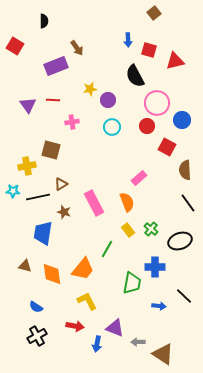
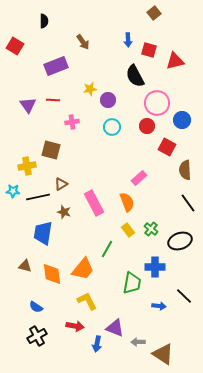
brown arrow at (77, 48): moved 6 px right, 6 px up
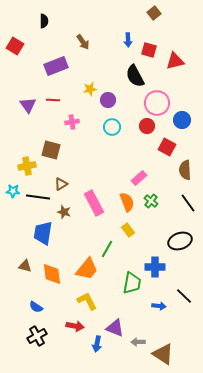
black line at (38, 197): rotated 20 degrees clockwise
green cross at (151, 229): moved 28 px up
orange trapezoid at (83, 269): moved 4 px right
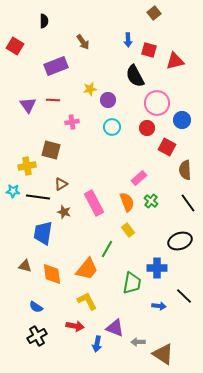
red circle at (147, 126): moved 2 px down
blue cross at (155, 267): moved 2 px right, 1 px down
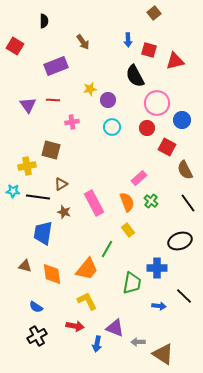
brown semicircle at (185, 170): rotated 24 degrees counterclockwise
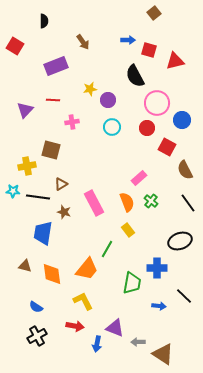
blue arrow at (128, 40): rotated 88 degrees counterclockwise
purple triangle at (28, 105): moved 3 px left, 5 px down; rotated 18 degrees clockwise
yellow L-shape at (87, 301): moved 4 px left
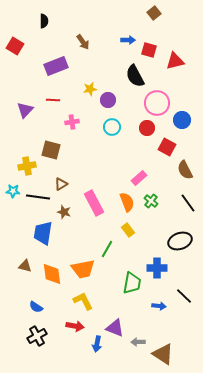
orange trapezoid at (87, 269): moved 4 px left; rotated 40 degrees clockwise
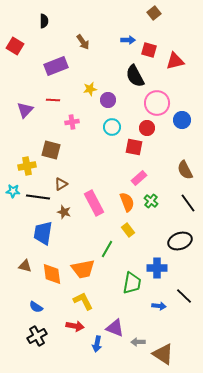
red square at (167, 147): moved 33 px left; rotated 18 degrees counterclockwise
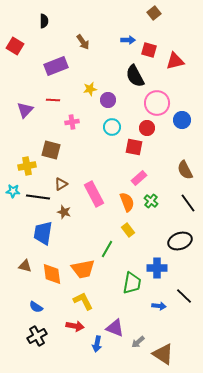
pink rectangle at (94, 203): moved 9 px up
gray arrow at (138, 342): rotated 40 degrees counterclockwise
